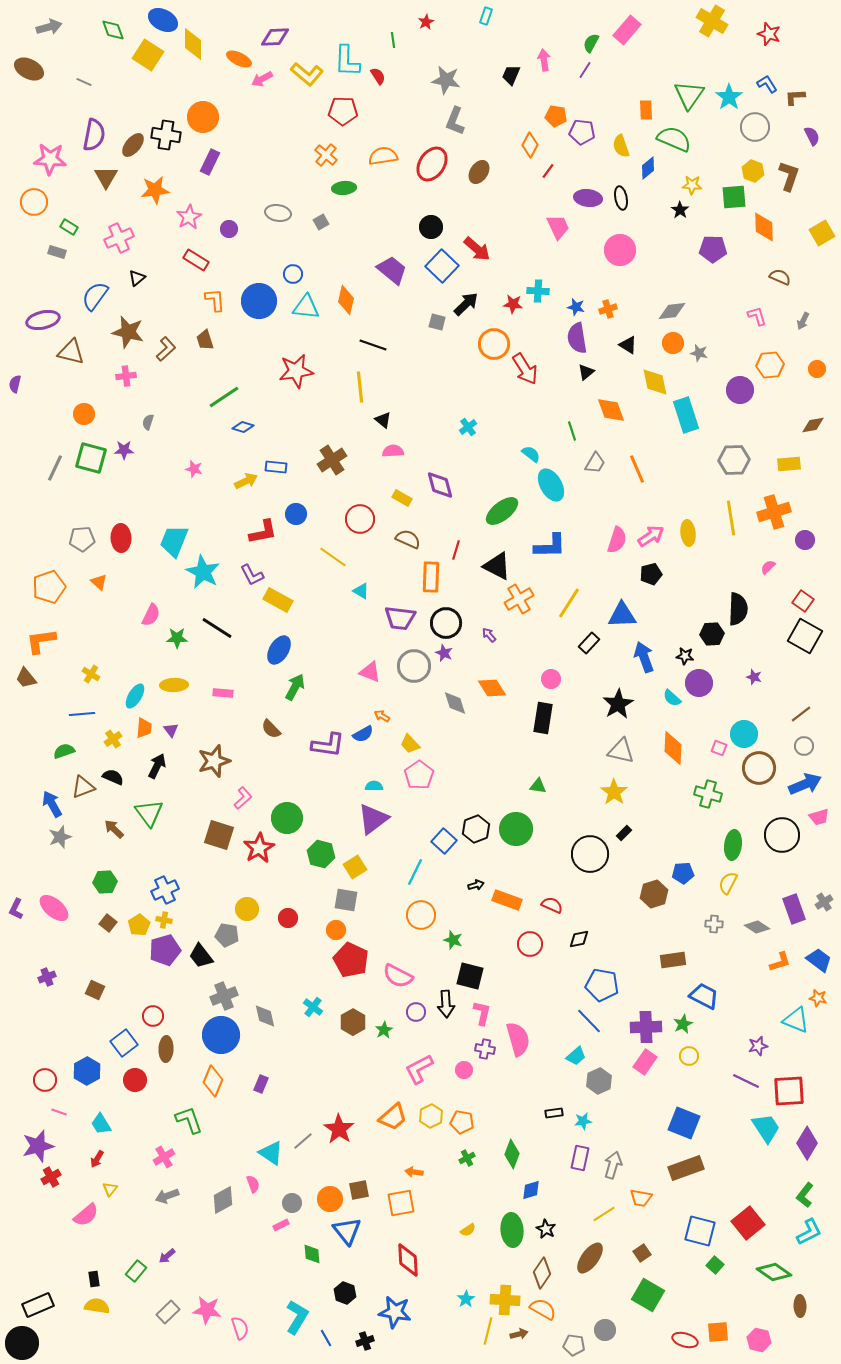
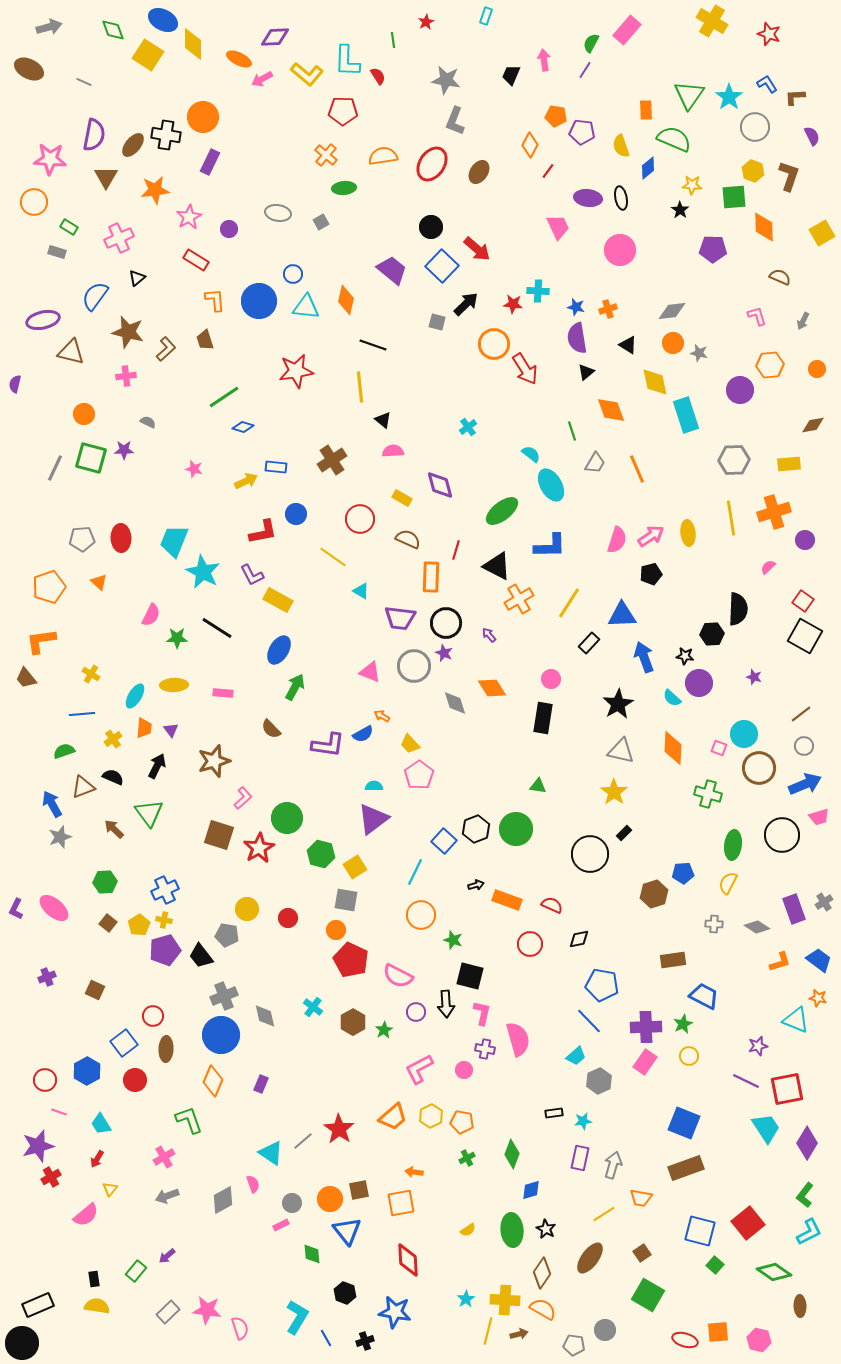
gray semicircle at (148, 422): rotated 98 degrees clockwise
red square at (789, 1091): moved 2 px left, 2 px up; rotated 8 degrees counterclockwise
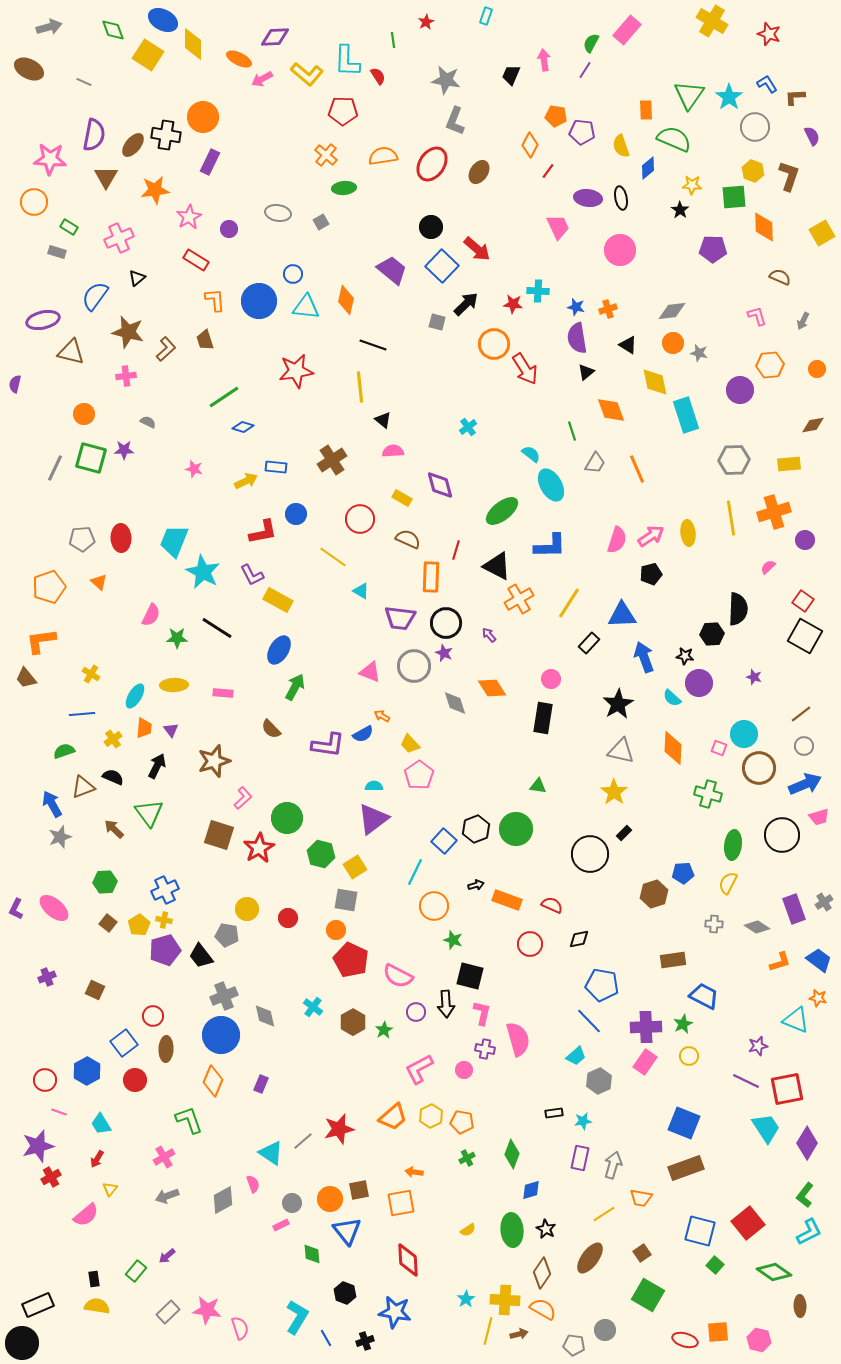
orange circle at (421, 915): moved 13 px right, 9 px up
red star at (339, 1129): rotated 24 degrees clockwise
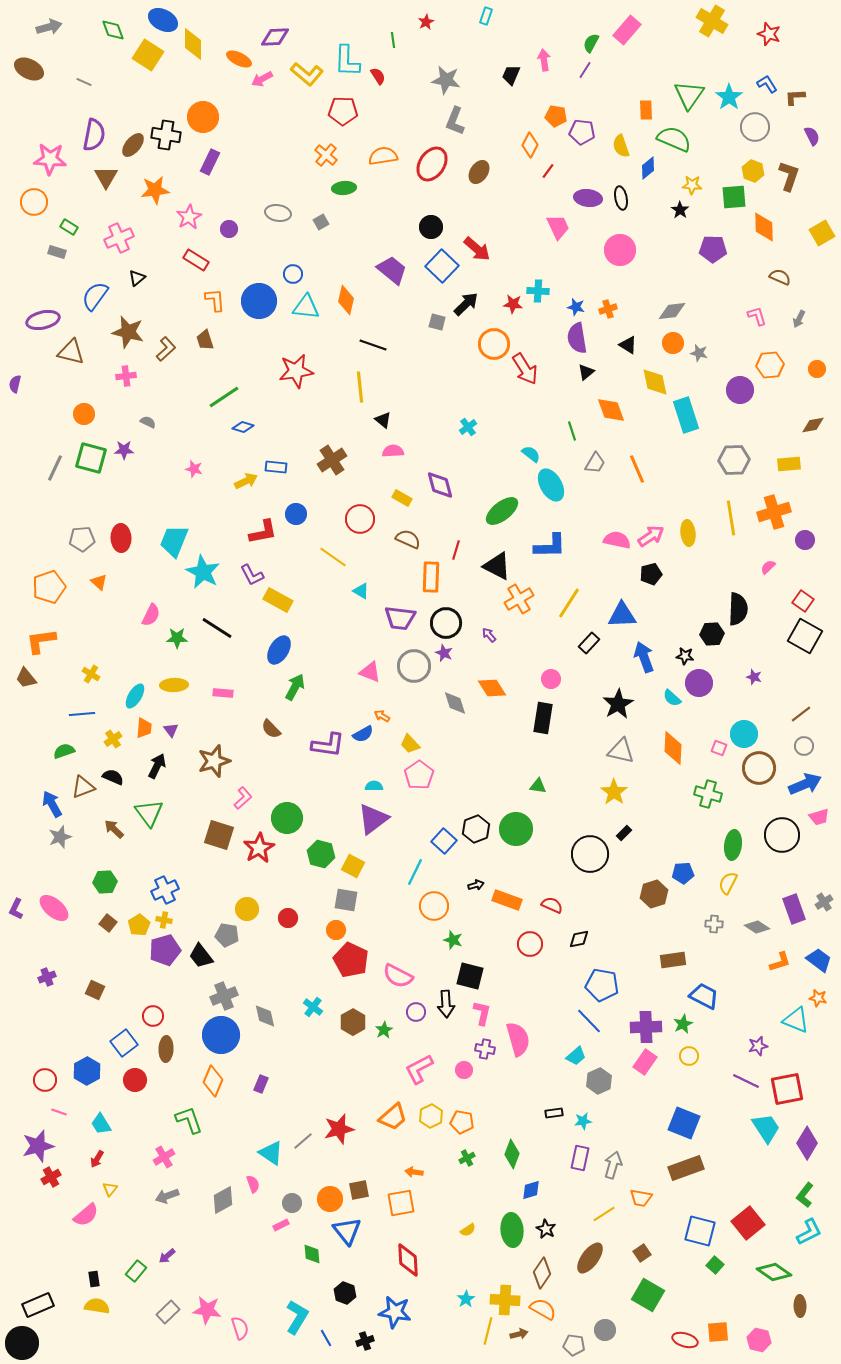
gray arrow at (803, 321): moved 4 px left, 2 px up
pink semicircle at (617, 540): rotated 96 degrees counterclockwise
yellow square at (355, 867): moved 2 px left, 1 px up; rotated 30 degrees counterclockwise
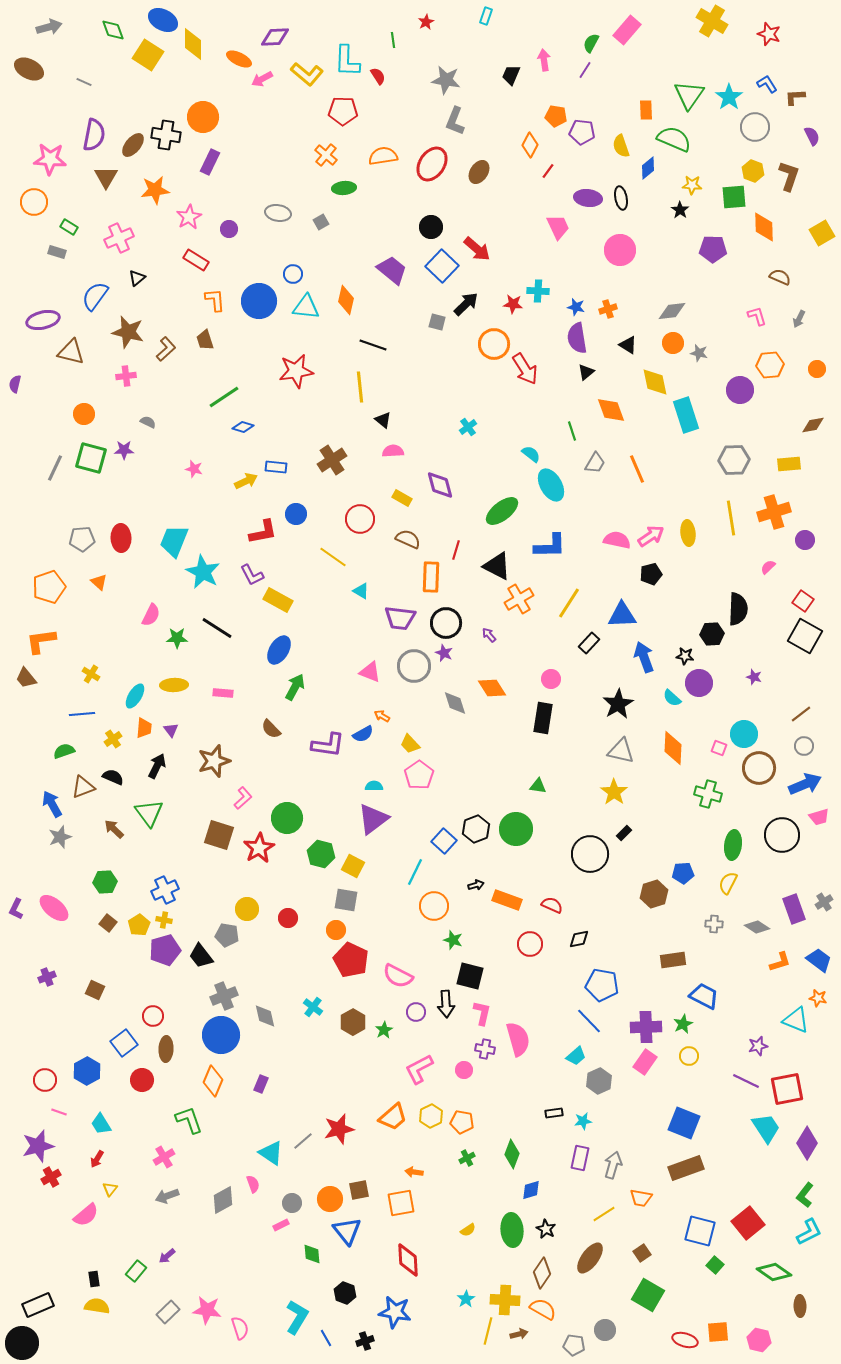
red circle at (135, 1080): moved 7 px right
